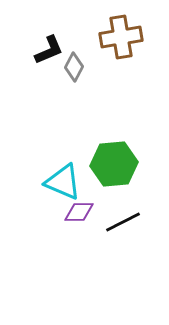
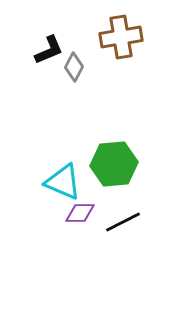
purple diamond: moved 1 px right, 1 px down
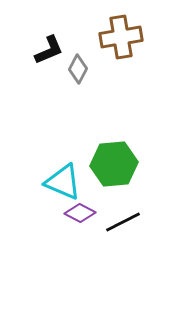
gray diamond: moved 4 px right, 2 px down
purple diamond: rotated 28 degrees clockwise
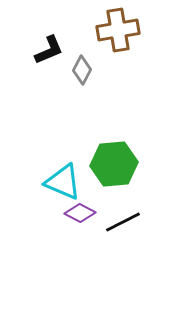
brown cross: moved 3 px left, 7 px up
gray diamond: moved 4 px right, 1 px down
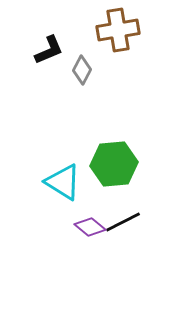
cyan triangle: rotated 9 degrees clockwise
purple diamond: moved 10 px right, 14 px down; rotated 12 degrees clockwise
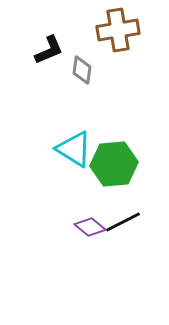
gray diamond: rotated 20 degrees counterclockwise
cyan triangle: moved 11 px right, 33 px up
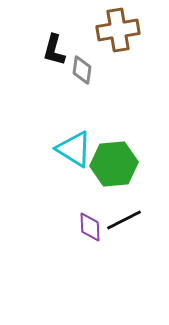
black L-shape: moved 5 px right; rotated 128 degrees clockwise
black line: moved 1 px right, 2 px up
purple diamond: rotated 48 degrees clockwise
